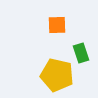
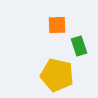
green rectangle: moved 2 px left, 7 px up
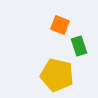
orange square: moved 3 px right; rotated 24 degrees clockwise
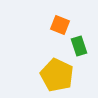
yellow pentagon: rotated 12 degrees clockwise
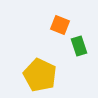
yellow pentagon: moved 17 px left
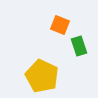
yellow pentagon: moved 2 px right, 1 px down
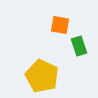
orange square: rotated 12 degrees counterclockwise
